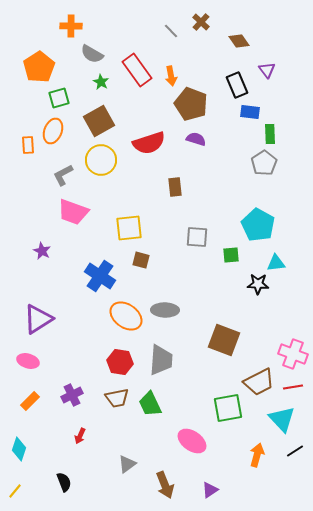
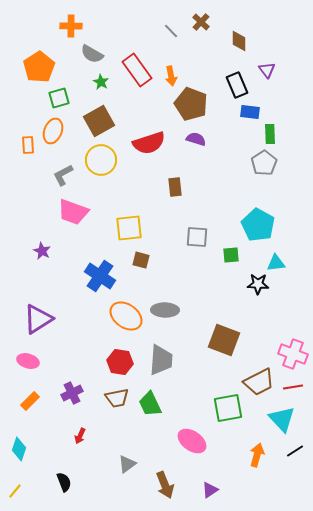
brown diamond at (239, 41): rotated 35 degrees clockwise
purple cross at (72, 395): moved 2 px up
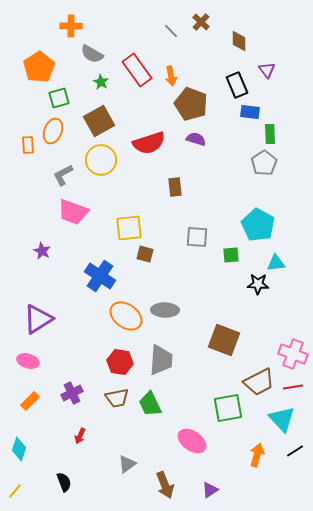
brown square at (141, 260): moved 4 px right, 6 px up
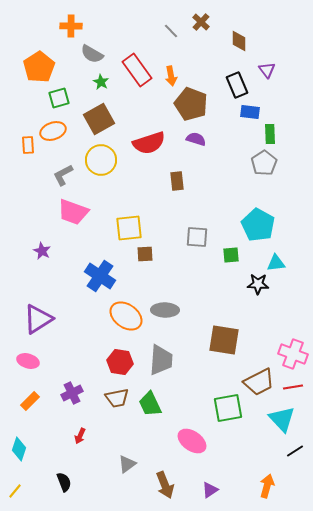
brown square at (99, 121): moved 2 px up
orange ellipse at (53, 131): rotated 50 degrees clockwise
brown rectangle at (175, 187): moved 2 px right, 6 px up
brown square at (145, 254): rotated 18 degrees counterclockwise
brown square at (224, 340): rotated 12 degrees counterclockwise
orange arrow at (257, 455): moved 10 px right, 31 px down
